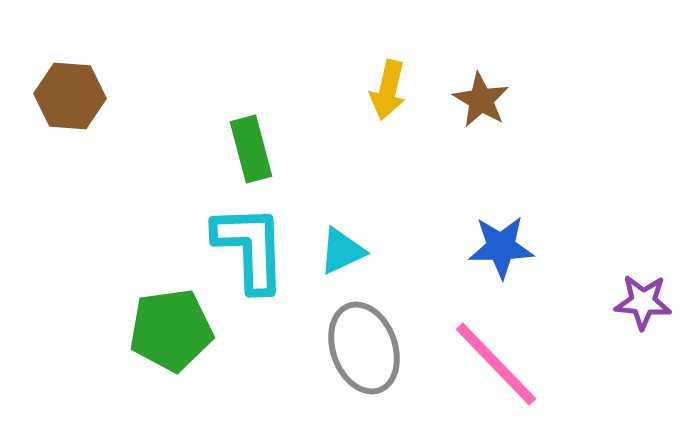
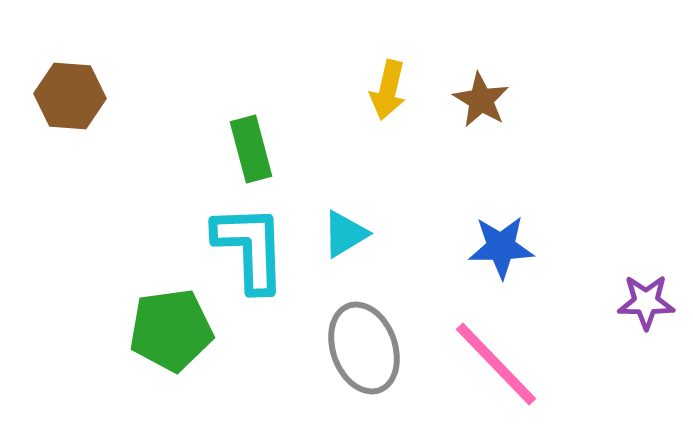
cyan triangle: moved 3 px right, 17 px up; rotated 6 degrees counterclockwise
purple star: moved 3 px right; rotated 4 degrees counterclockwise
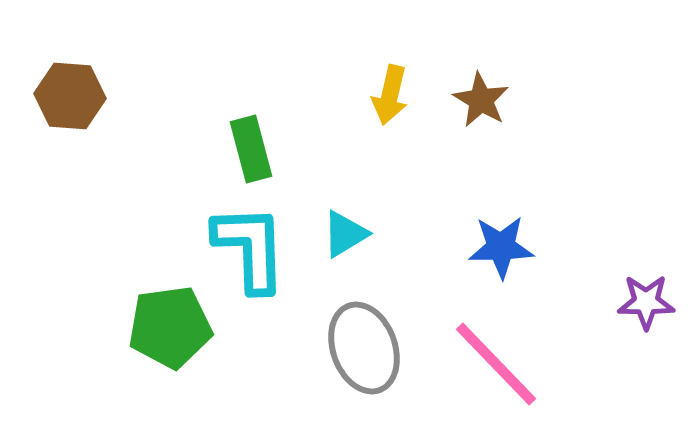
yellow arrow: moved 2 px right, 5 px down
green pentagon: moved 1 px left, 3 px up
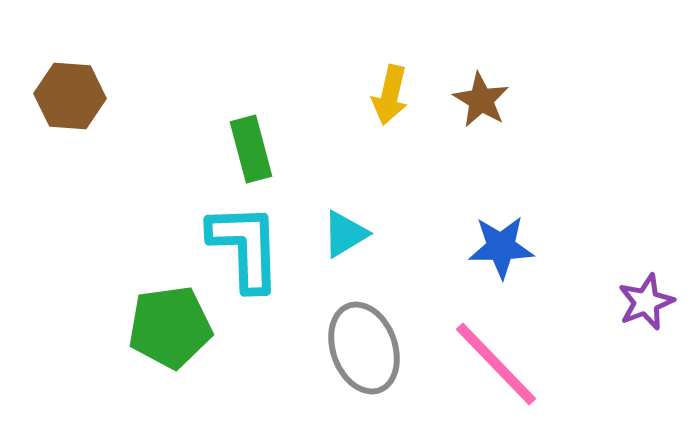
cyan L-shape: moved 5 px left, 1 px up
purple star: rotated 22 degrees counterclockwise
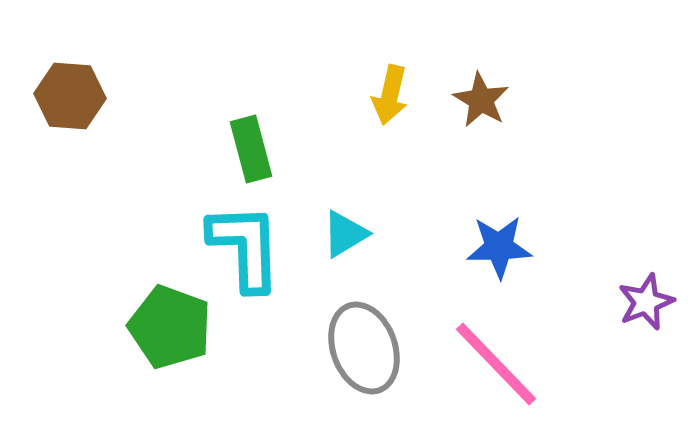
blue star: moved 2 px left
green pentagon: rotated 28 degrees clockwise
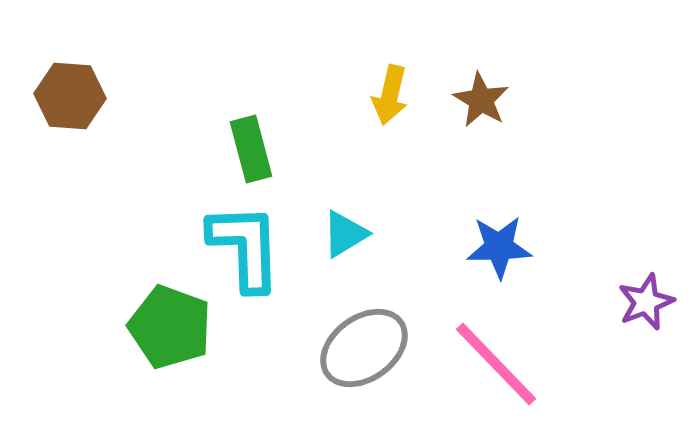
gray ellipse: rotated 74 degrees clockwise
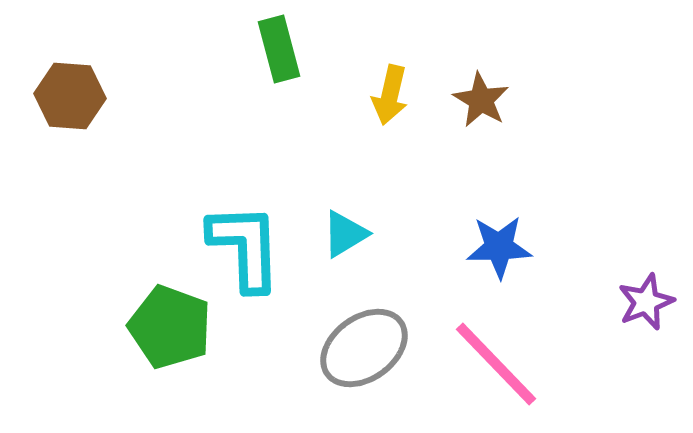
green rectangle: moved 28 px right, 100 px up
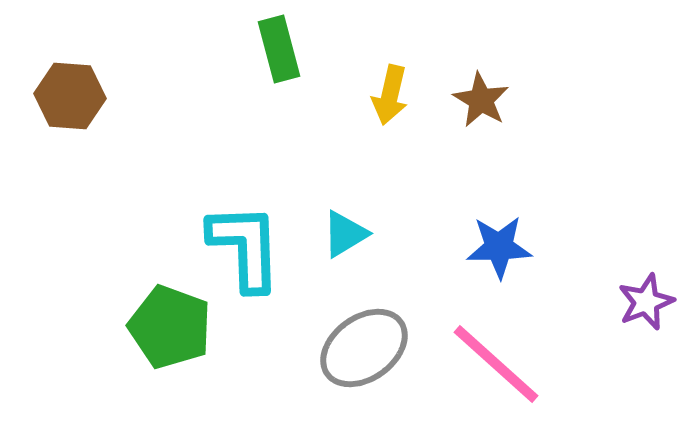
pink line: rotated 4 degrees counterclockwise
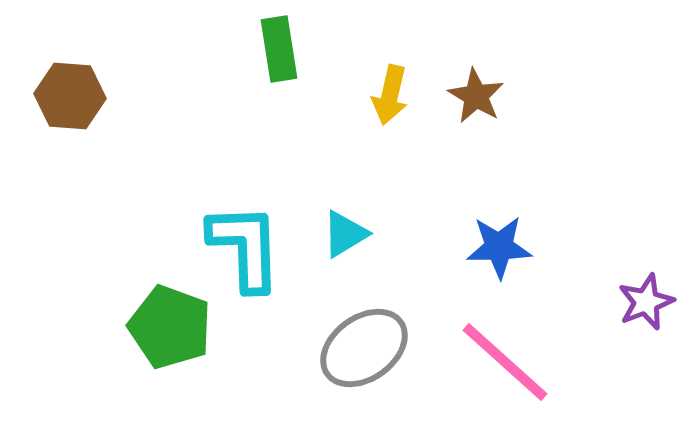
green rectangle: rotated 6 degrees clockwise
brown star: moved 5 px left, 4 px up
pink line: moved 9 px right, 2 px up
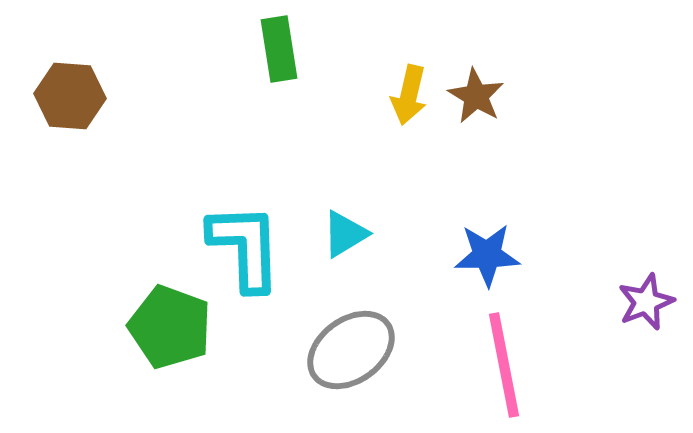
yellow arrow: moved 19 px right
blue star: moved 12 px left, 8 px down
gray ellipse: moved 13 px left, 2 px down
pink line: moved 1 px left, 3 px down; rotated 37 degrees clockwise
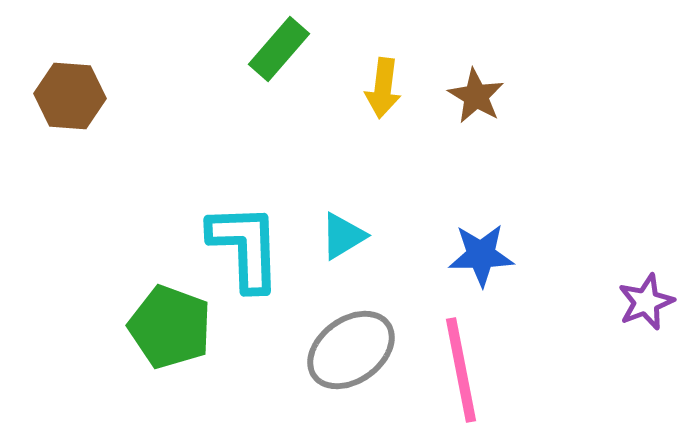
green rectangle: rotated 50 degrees clockwise
yellow arrow: moved 26 px left, 7 px up; rotated 6 degrees counterclockwise
cyan triangle: moved 2 px left, 2 px down
blue star: moved 6 px left
pink line: moved 43 px left, 5 px down
